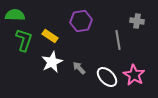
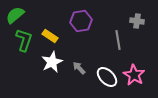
green semicircle: rotated 42 degrees counterclockwise
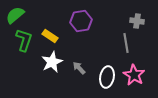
gray line: moved 8 px right, 3 px down
white ellipse: rotated 55 degrees clockwise
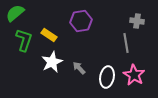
green semicircle: moved 2 px up
yellow rectangle: moved 1 px left, 1 px up
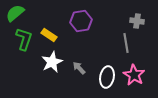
green L-shape: moved 1 px up
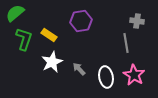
gray arrow: moved 1 px down
white ellipse: moved 1 px left; rotated 20 degrees counterclockwise
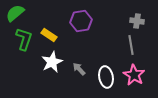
gray line: moved 5 px right, 2 px down
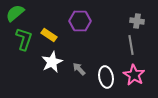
purple hexagon: moved 1 px left; rotated 10 degrees clockwise
